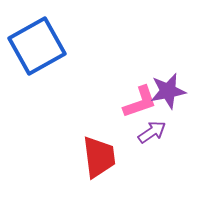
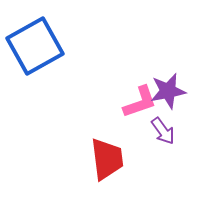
blue square: moved 2 px left
purple arrow: moved 11 px right, 1 px up; rotated 88 degrees clockwise
red trapezoid: moved 8 px right, 2 px down
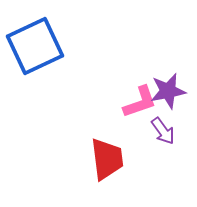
blue square: rotated 4 degrees clockwise
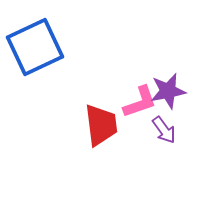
blue square: moved 1 px down
purple arrow: moved 1 px right, 1 px up
red trapezoid: moved 6 px left, 34 px up
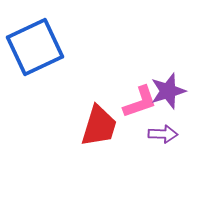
purple star: rotated 6 degrees counterclockwise
red trapezoid: moved 2 px left, 1 px down; rotated 24 degrees clockwise
purple arrow: moved 1 px left, 4 px down; rotated 52 degrees counterclockwise
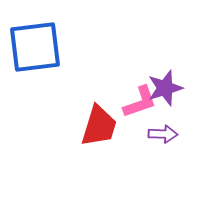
blue square: rotated 18 degrees clockwise
purple star: moved 3 px left, 3 px up
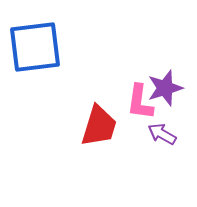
pink L-shape: rotated 117 degrees clockwise
purple arrow: moved 1 px left; rotated 152 degrees counterclockwise
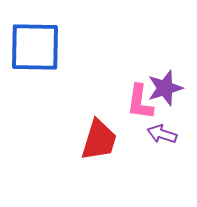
blue square: rotated 8 degrees clockwise
red trapezoid: moved 14 px down
purple arrow: rotated 12 degrees counterclockwise
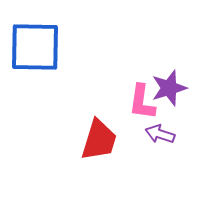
purple star: moved 4 px right
pink L-shape: moved 2 px right
purple arrow: moved 2 px left
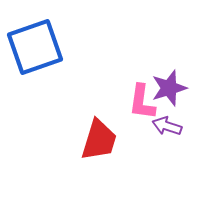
blue square: rotated 20 degrees counterclockwise
purple arrow: moved 7 px right, 8 px up
